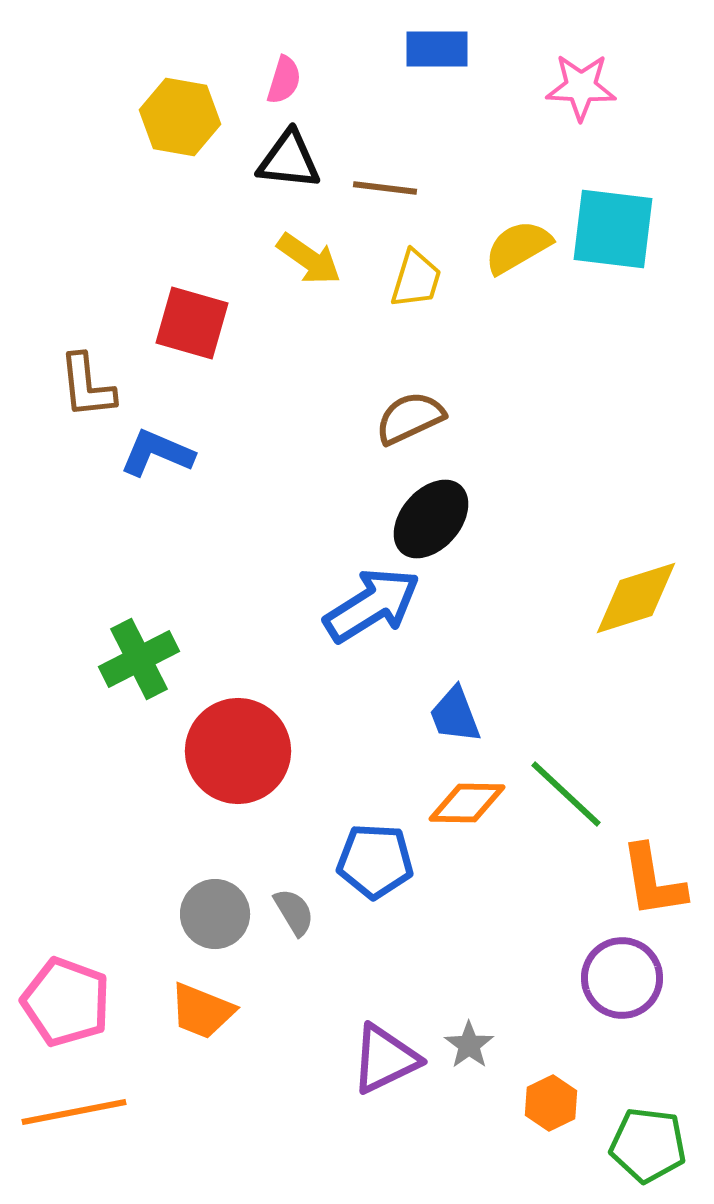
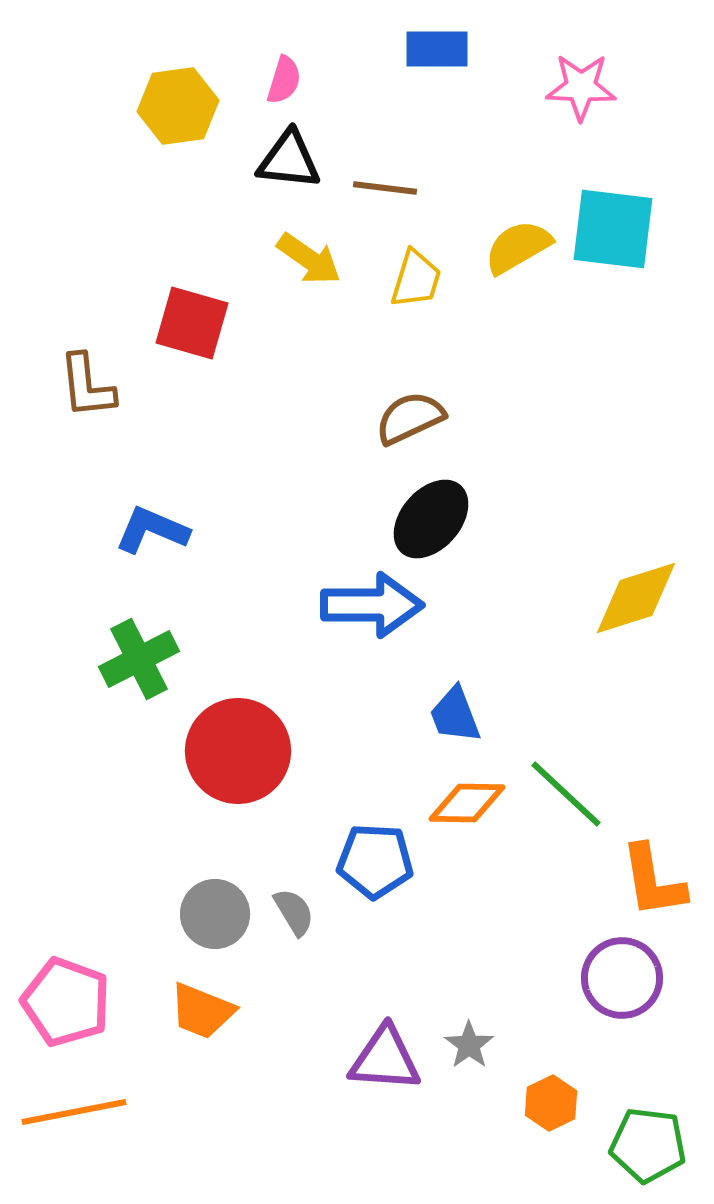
yellow hexagon: moved 2 px left, 11 px up; rotated 18 degrees counterclockwise
blue L-shape: moved 5 px left, 77 px down
blue arrow: rotated 32 degrees clockwise
purple triangle: rotated 30 degrees clockwise
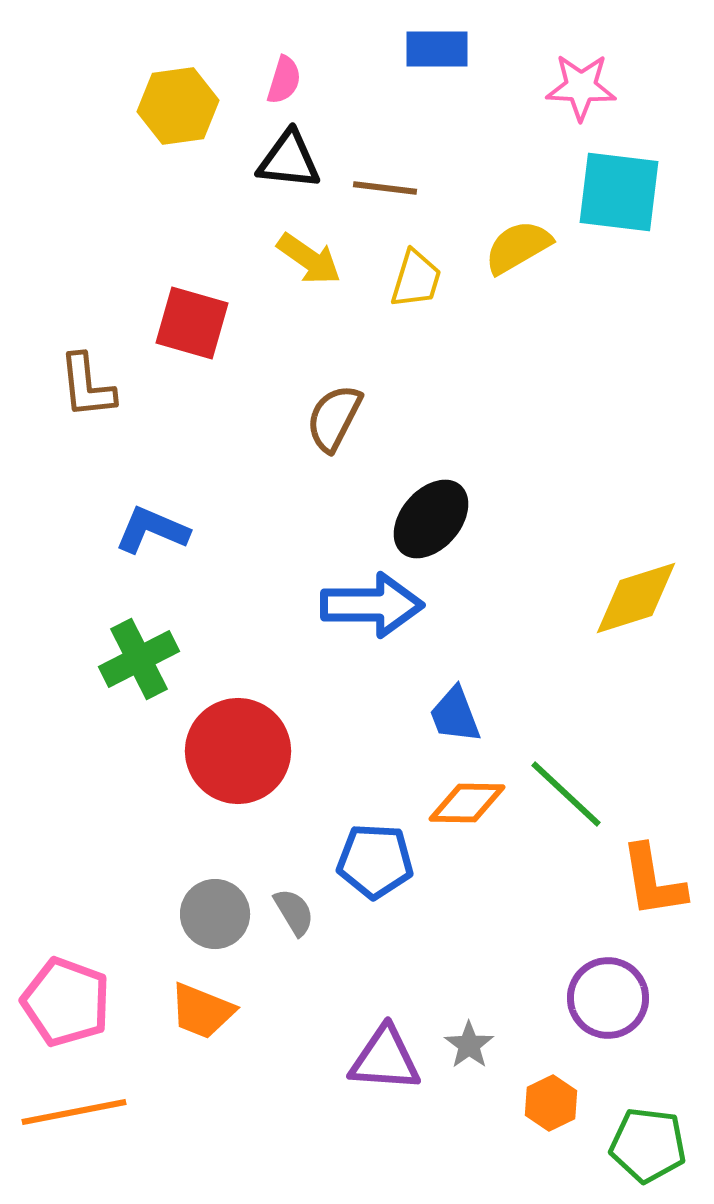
cyan square: moved 6 px right, 37 px up
brown semicircle: moved 76 px left; rotated 38 degrees counterclockwise
purple circle: moved 14 px left, 20 px down
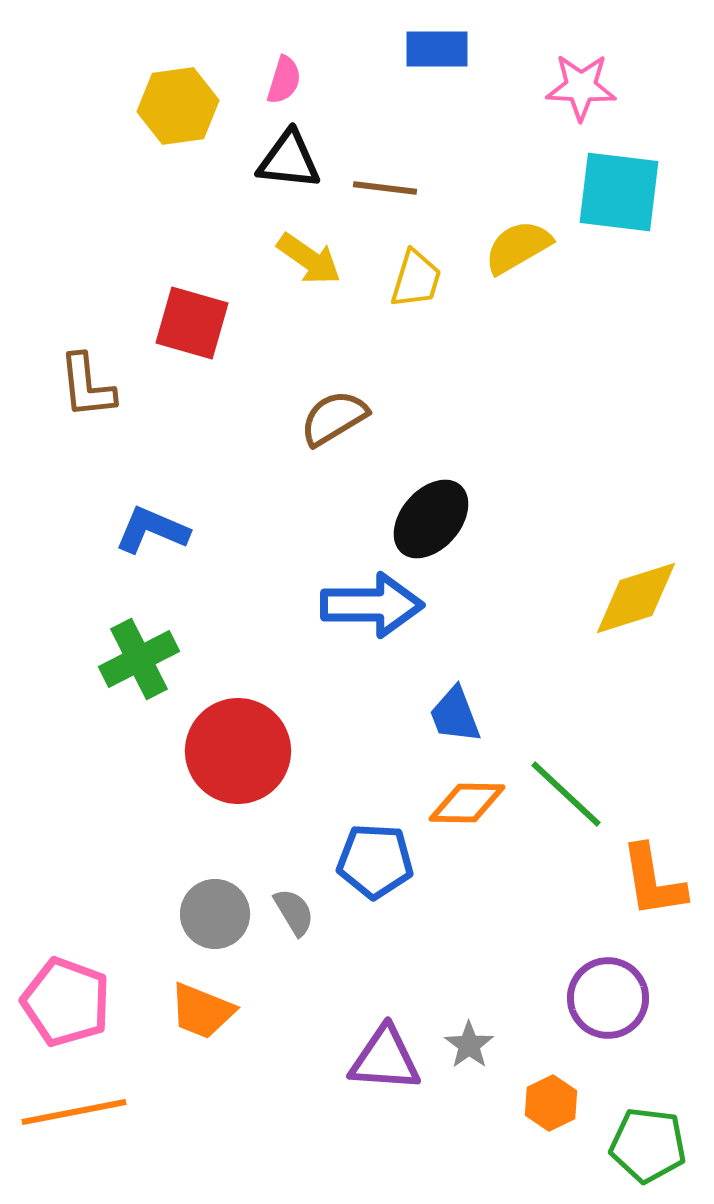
brown semicircle: rotated 32 degrees clockwise
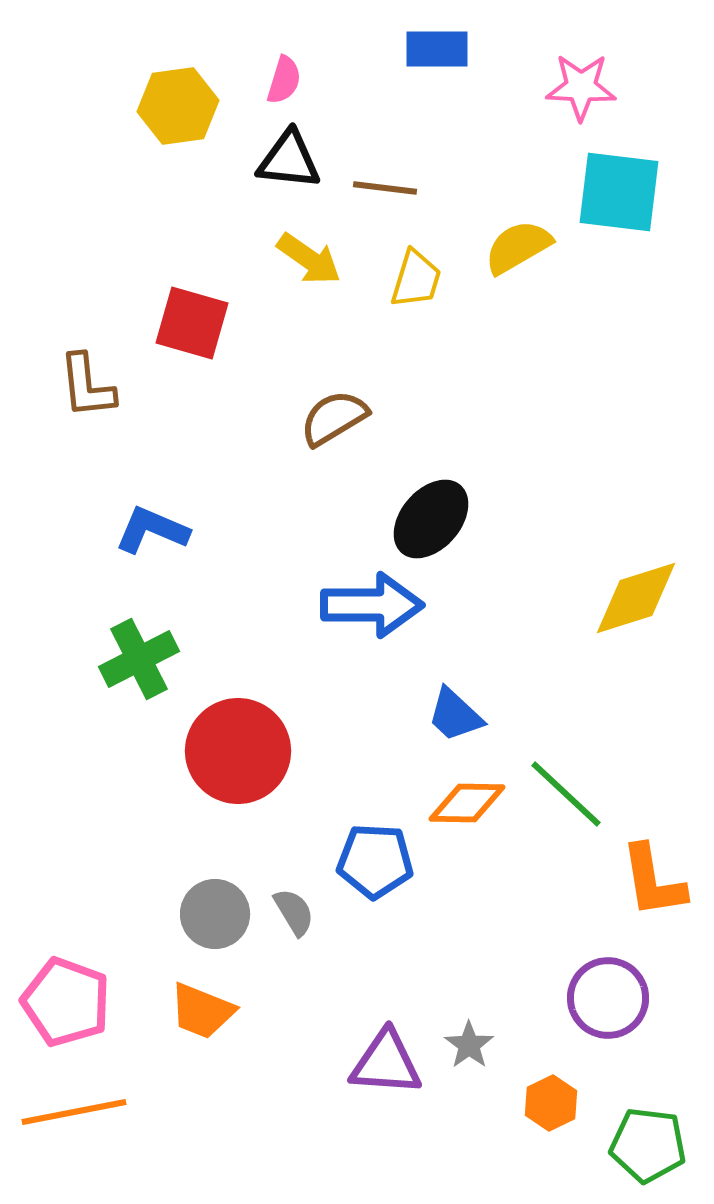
blue trapezoid: rotated 26 degrees counterclockwise
purple triangle: moved 1 px right, 4 px down
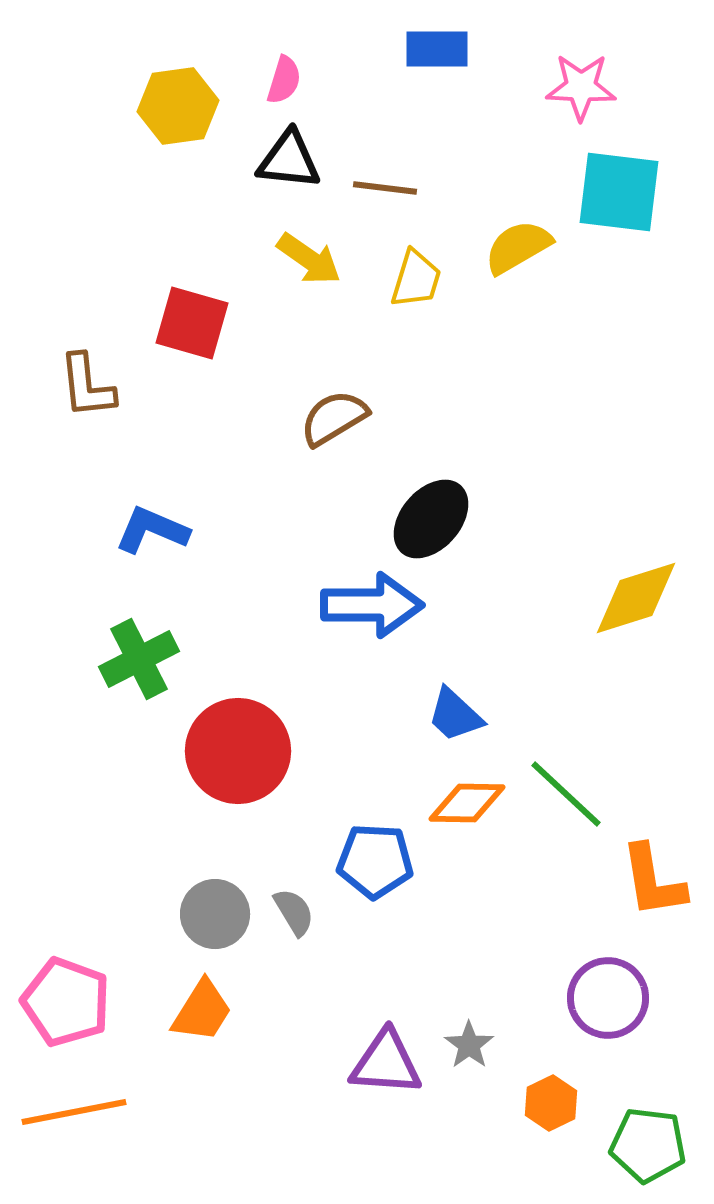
orange trapezoid: rotated 80 degrees counterclockwise
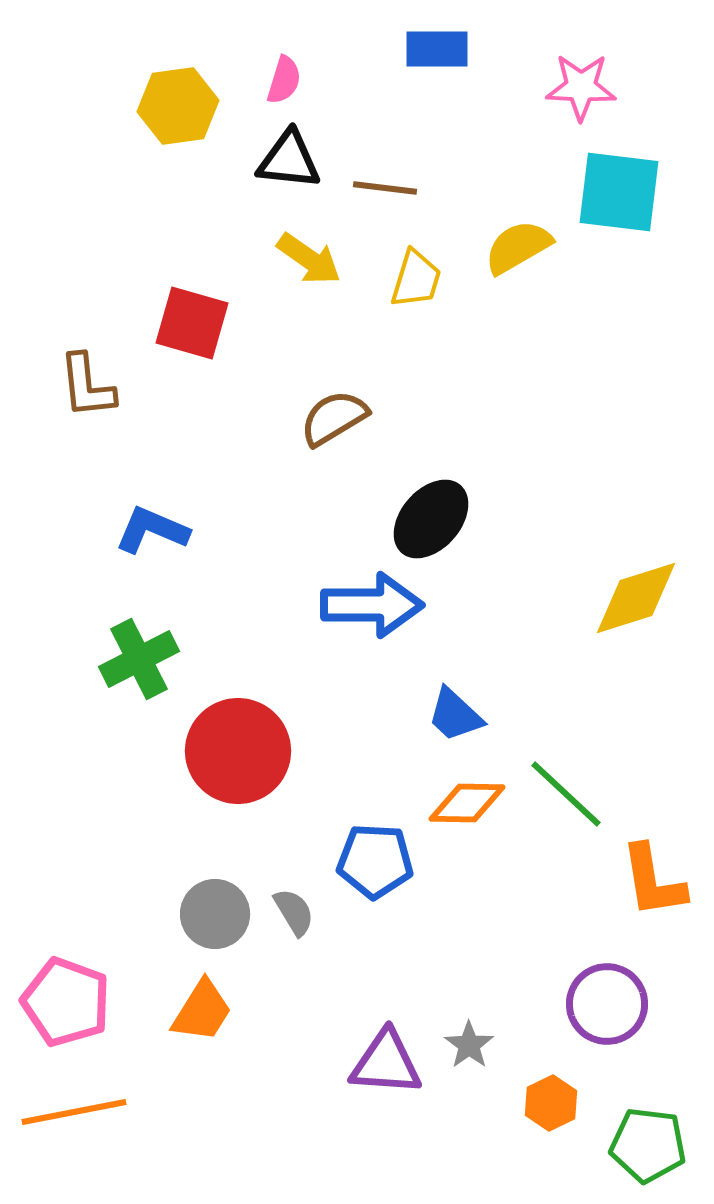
purple circle: moved 1 px left, 6 px down
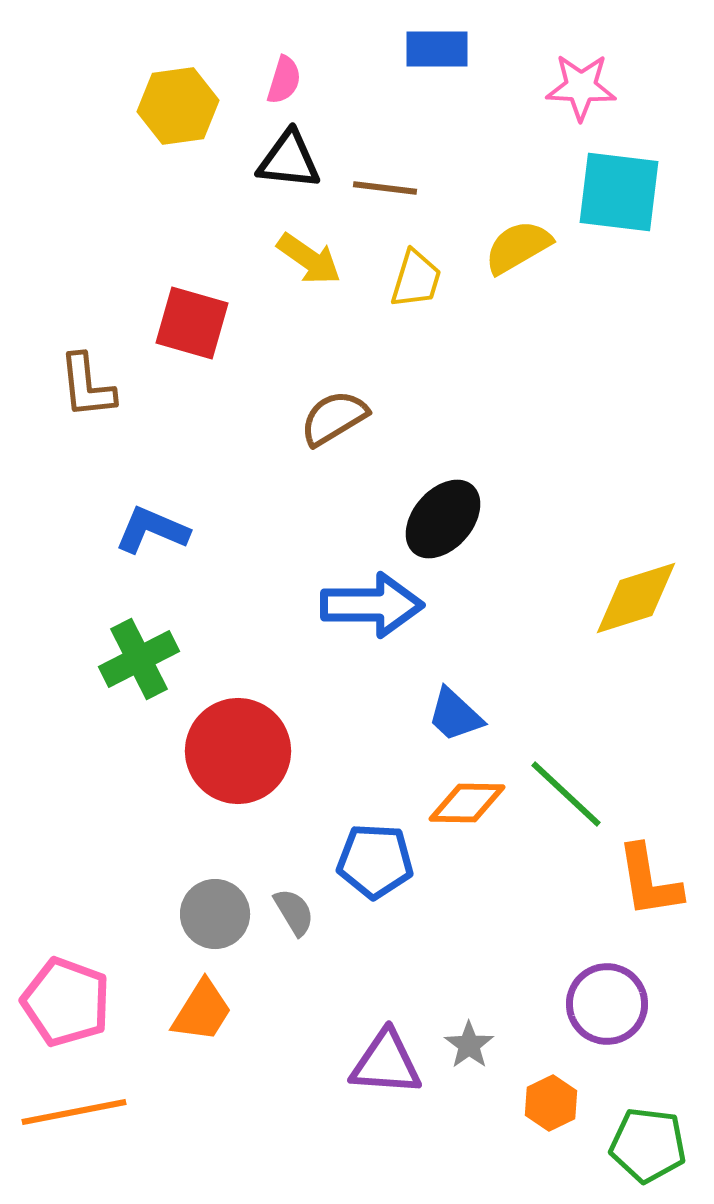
black ellipse: moved 12 px right
orange L-shape: moved 4 px left
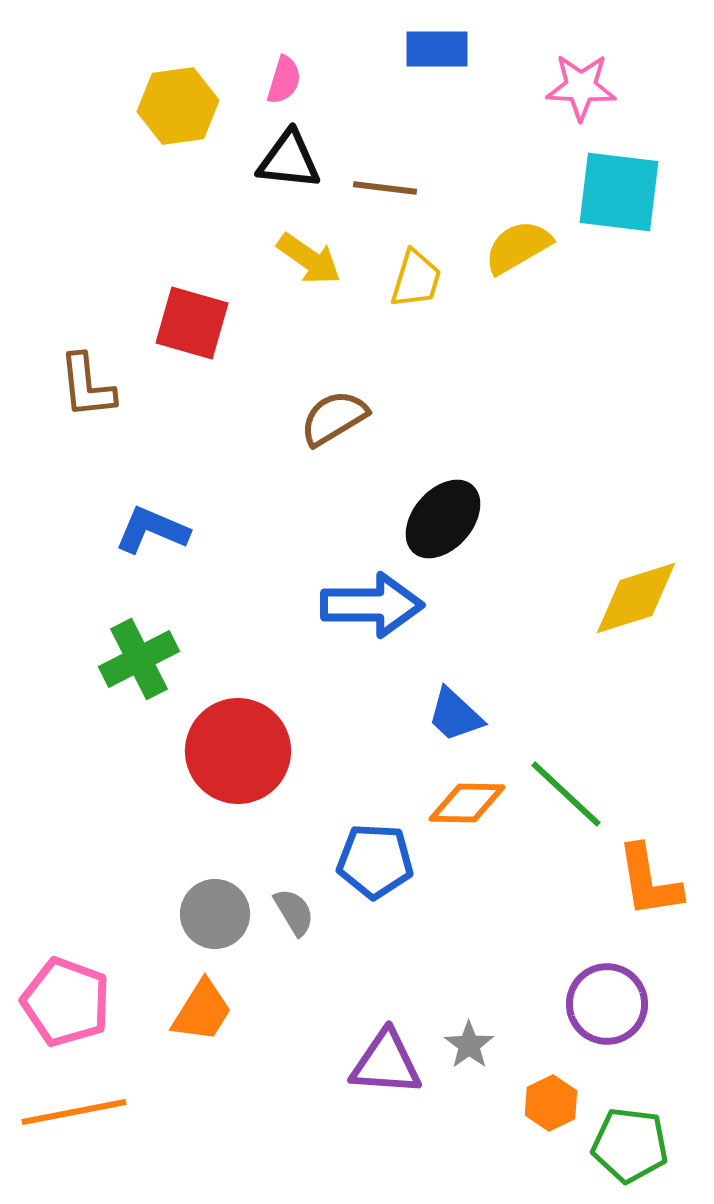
green pentagon: moved 18 px left
